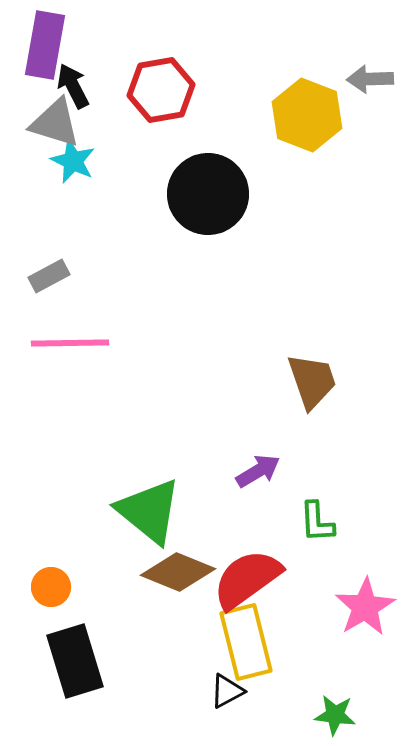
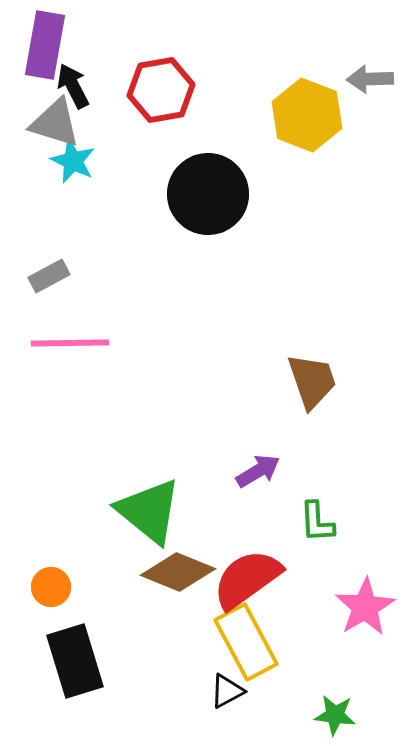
yellow rectangle: rotated 14 degrees counterclockwise
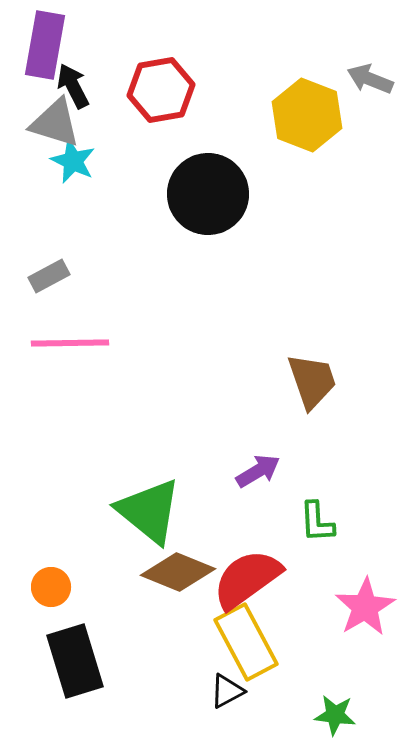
gray arrow: rotated 24 degrees clockwise
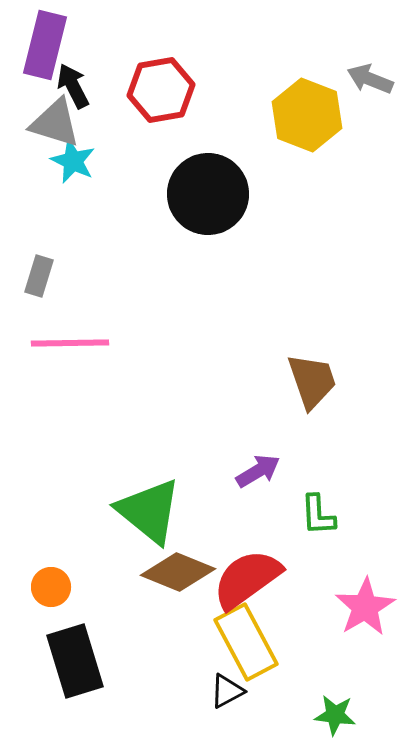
purple rectangle: rotated 4 degrees clockwise
gray rectangle: moved 10 px left; rotated 45 degrees counterclockwise
green L-shape: moved 1 px right, 7 px up
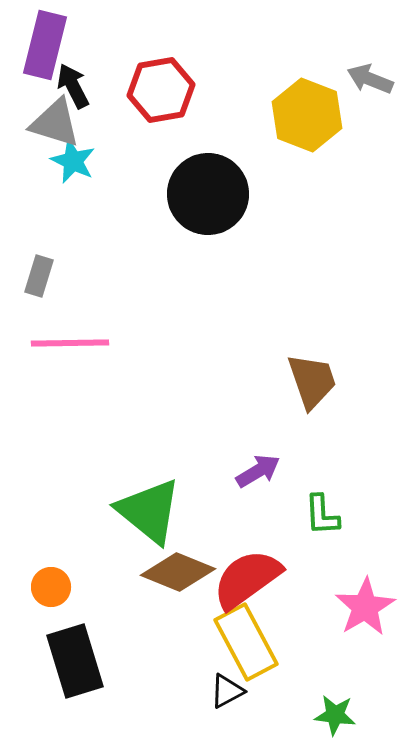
green L-shape: moved 4 px right
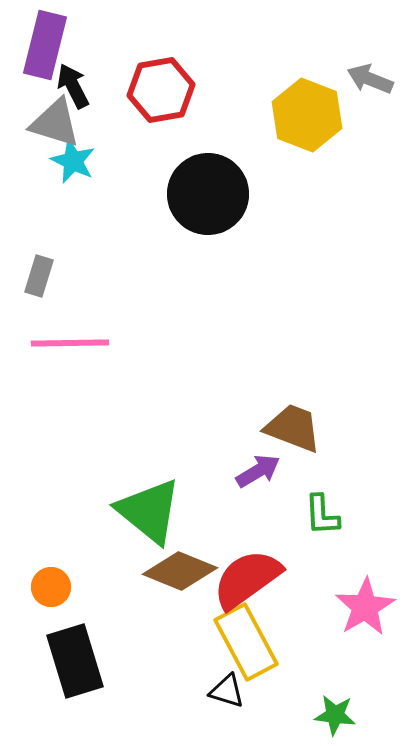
brown trapezoid: moved 19 px left, 47 px down; rotated 50 degrees counterclockwise
brown diamond: moved 2 px right, 1 px up
black triangle: rotated 45 degrees clockwise
